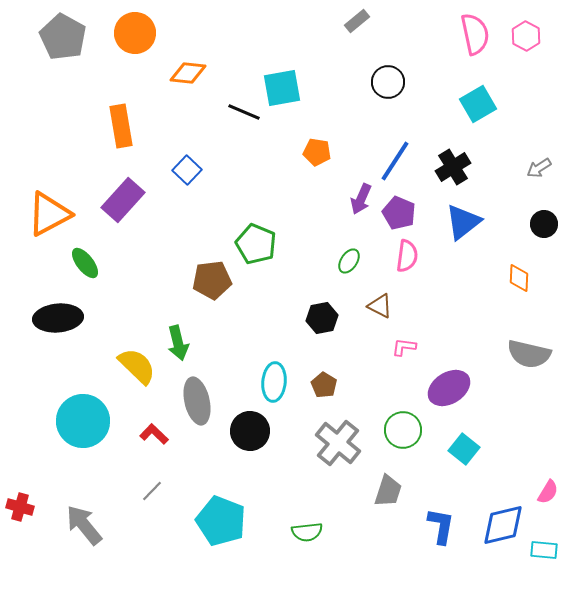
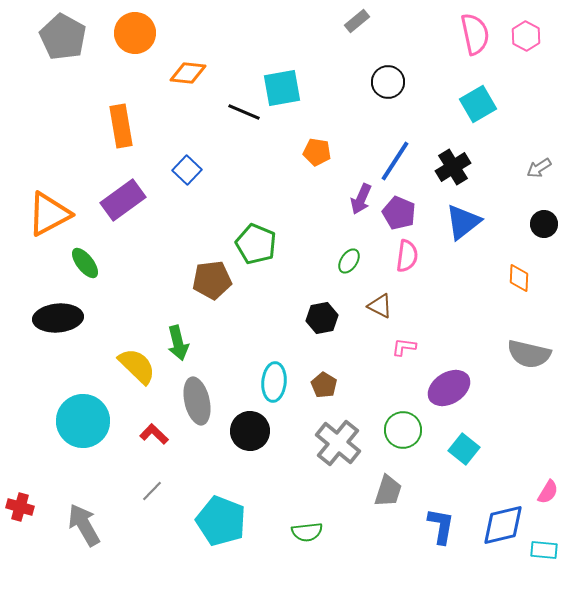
purple rectangle at (123, 200): rotated 12 degrees clockwise
gray arrow at (84, 525): rotated 9 degrees clockwise
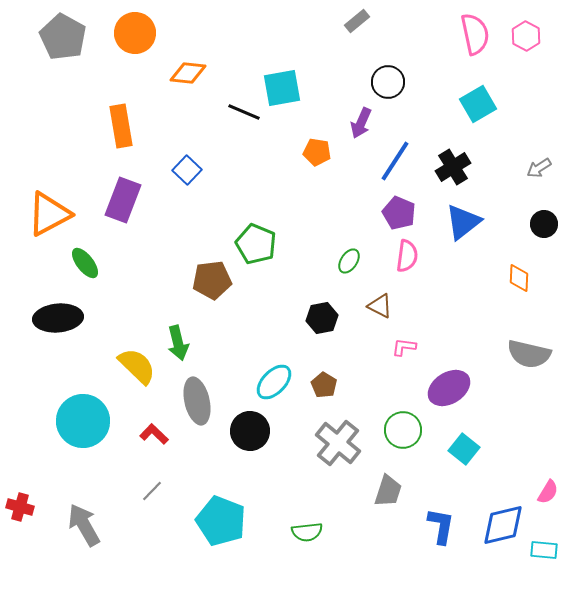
purple arrow at (361, 199): moved 76 px up
purple rectangle at (123, 200): rotated 33 degrees counterclockwise
cyan ellipse at (274, 382): rotated 39 degrees clockwise
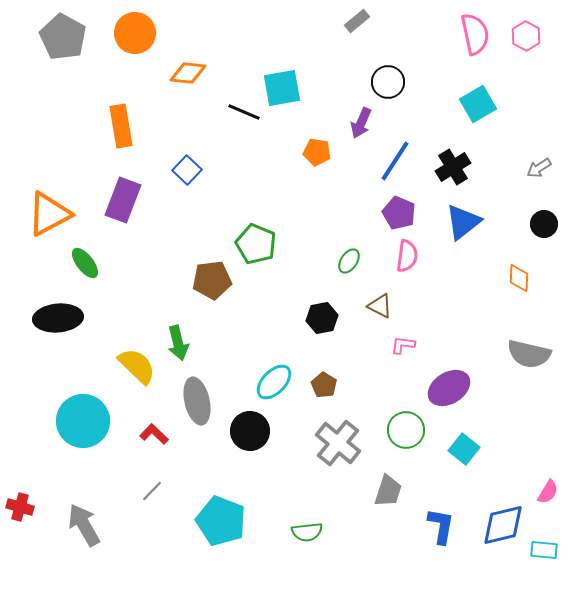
pink L-shape at (404, 347): moved 1 px left, 2 px up
green circle at (403, 430): moved 3 px right
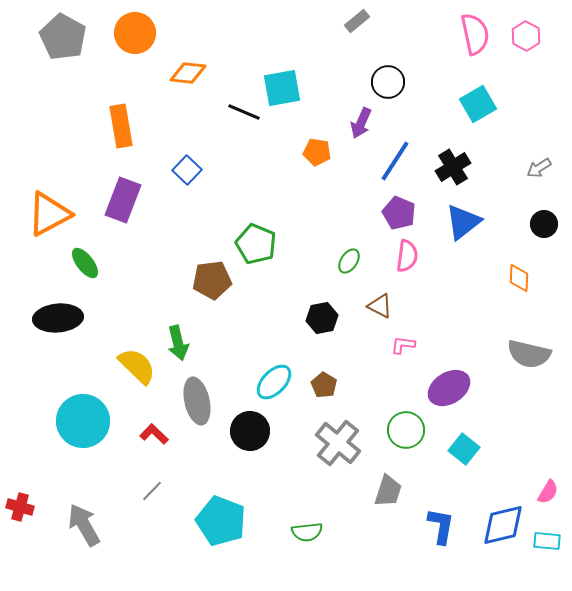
cyan rectangle at (544, 550): moved 3 px right, 9 px up
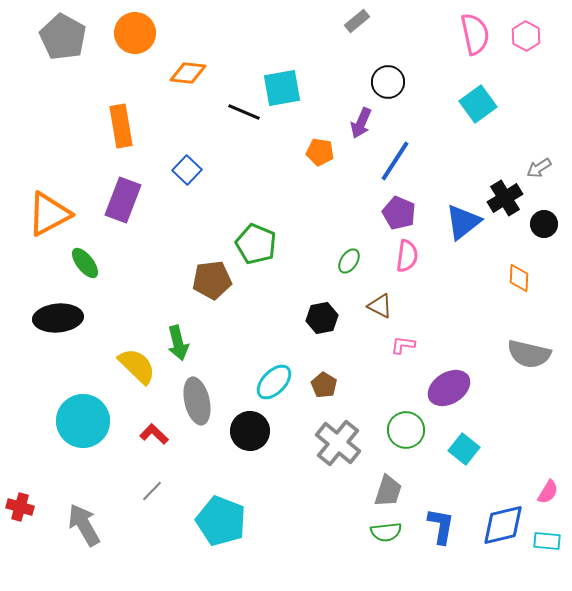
cyan square at (478, 104): rotated 6 degrees counterclockwise
orange pentagon at (317, 152): moved 3 px right
black cross at (453, 167): moved 52 px right, 31 px down
green semicircle at (307, 532): moved 79 px right
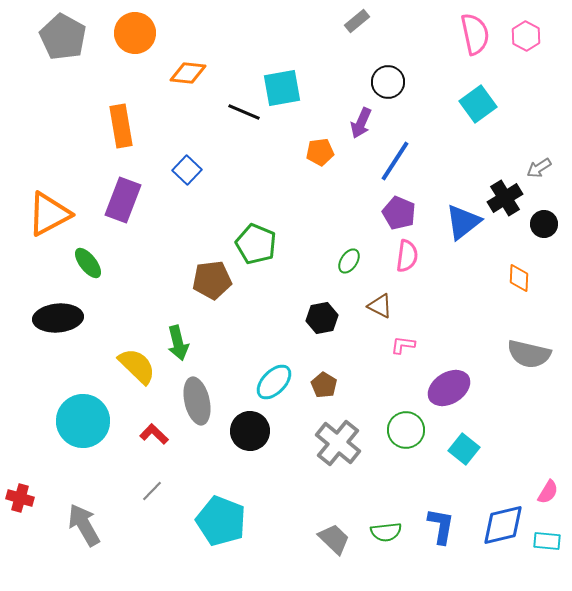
orange pentagon at (320, 152): rotated 16 degrees counterclockwise
green ellipse at (85, 263): moved 3 px right
gray trapezoid at (388, 491): moved 54 px left, 48 px down; rotated 64 degrees counterclockwise
red cross at (20, 507): moved 9 px up
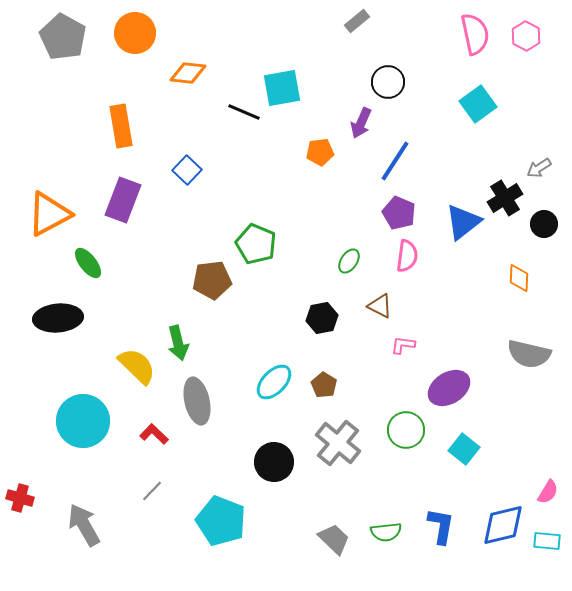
black circle at (250, 431): moved 24 px right, 31 px down
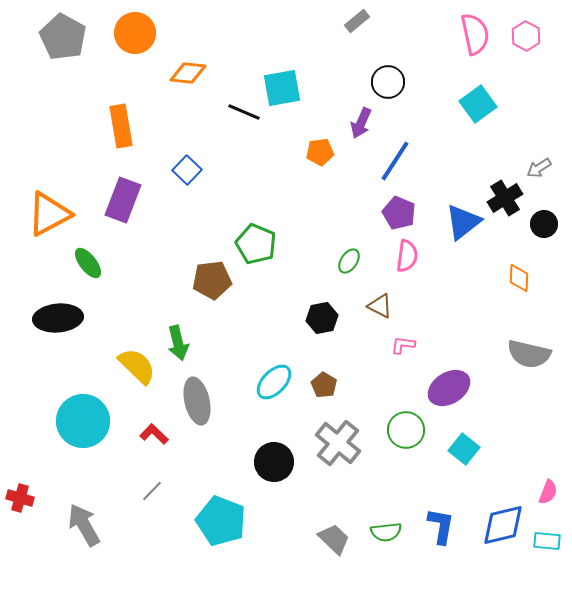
pink semicircle at (548, 492): rotated 10 degrees counterclockwise
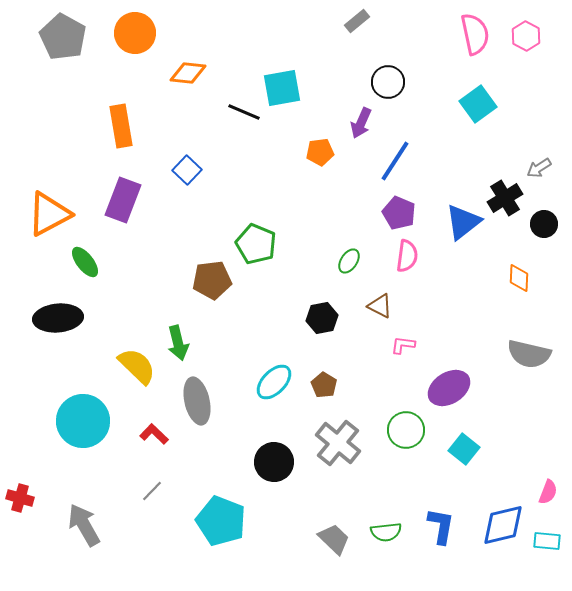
green ellipse at (88, 263): moved 3 px left, 1 px up
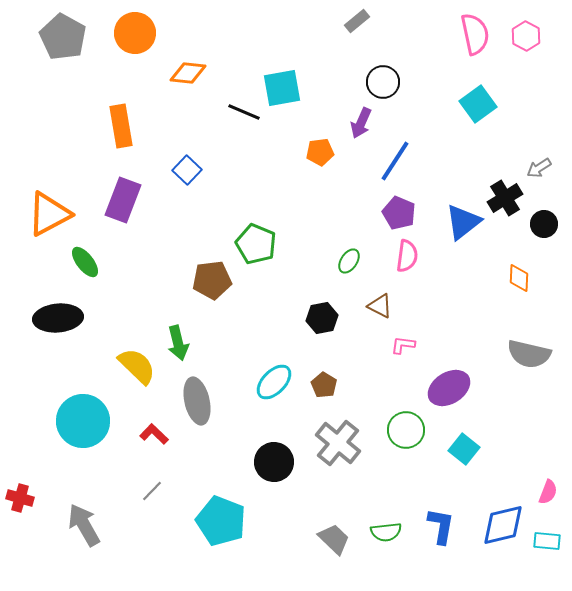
black circle at (388, 82): moved 5 px left
